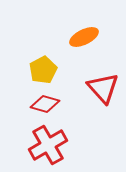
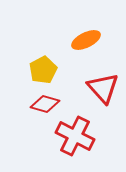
orange ellipse: moved 2 px right, 3 px down
red cross: moved 27 px right, 9 px up; rotated 33 degrees counterclockwise
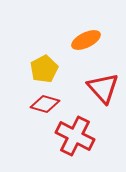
yellow pentagon: moved 1 px right, 1 px up
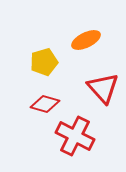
yellow pentagon: moved 7 px up; rotated 12 degrees clockwise
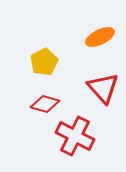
orange ellipse: moved 14 px right, 3 px up
yellow pentagon: rotated 12 degrees counterclockwise
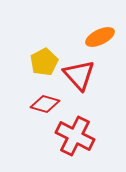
red triangle: moved 24 px left, 13 px up
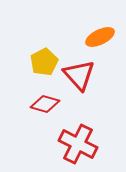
red cross: moved 3 px right, 8 px down
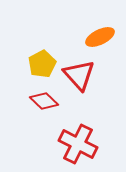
yellow pentagon: moved 2 px left, 2 px down
red diamond: moved 1 px left, 3 px up; rotated 28 degrees clockwise
